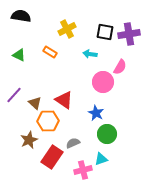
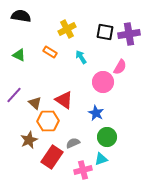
cyan arrow: moved 9 px left, 3 px down; rotated 48 degrees clockwise
green circle: moved 3 px down
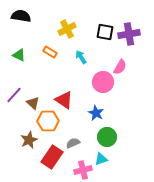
brown triangle: moved 2 px left
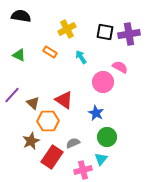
pink semicircle: rotated 91 degrees counterclockwise
purple line: moved 2 px left
brown star: moved 2 px right, 1 px down
cyan triangle: rotated 32 degrees counterclockwise
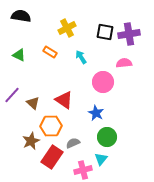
yellow cross: moved 1 px up
pink semicircle: moved 4 px right, 4 px up; rotated 35 degrees counterclockwise
orange hexagon: moved 3 px right, 5 px down
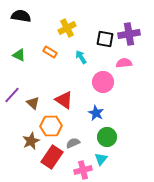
black square: moved 7 px down
